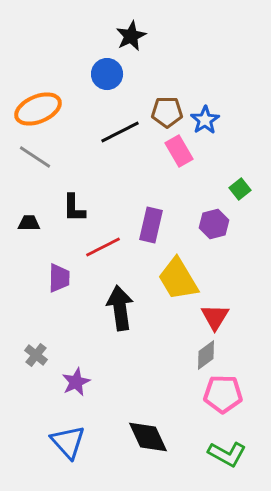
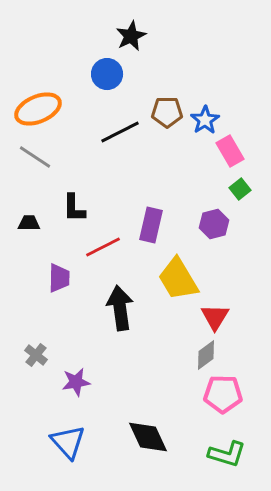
pink rectangle: moved 51 px right
purple star: rotated 16 degrees clockwise
green L-shape: rotated 12 degrees counterclockwise
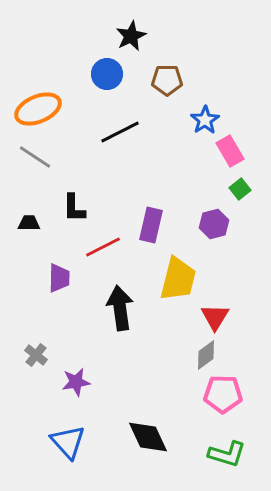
brown pentagon: moved 32 px up
yellow trapezoid: rotated 135 degrees counterclockwise
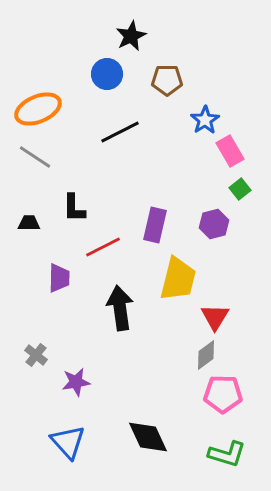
purple rectangle: moved 4 px right
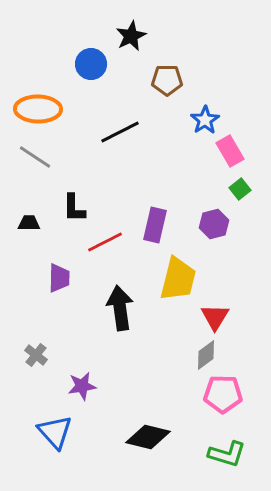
blue circle: moved 16 px left, 10 px up
orange ellipse: rotated 24 degrees clockwise
red line: moved 2 px right, 5 px up
purple star: moved 6 px right, 4 px down
black diamond: rotated 51 degrees counterclockwise
blue triangle: moved 13 px left, 10 px up
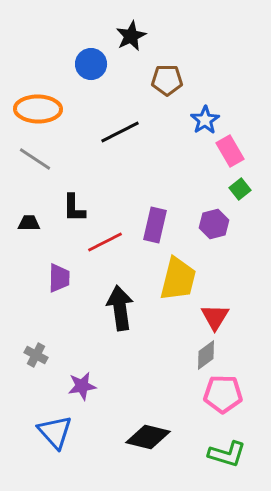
gray line: moved 2 px down
gray cross: rotated 10 degrees counterclockwise
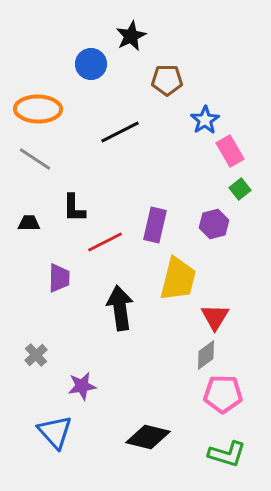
gray cross: rotated 20 degrees clockwise
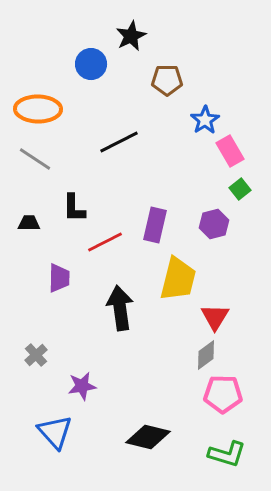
black line: moved 1 px left, 10 px down
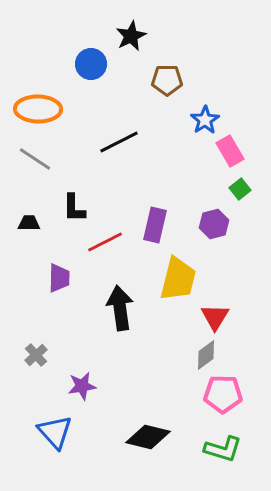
green L-shape: moved 4 px left, 5 px up
